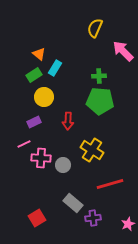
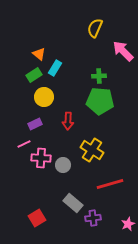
purple rectangle: moved 1 px right, 2 px down
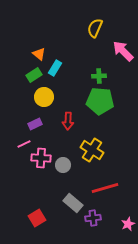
red line: moved 5 px left, 4 px down
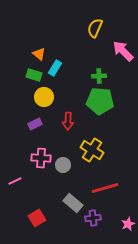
green rectangle: rotated 49 degrees clockwise
pink line: moved 9 px left, 37 px down
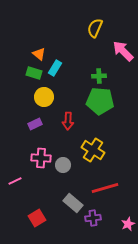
green rectangle: moved 2 px up
yellow cross: moved 1 px right
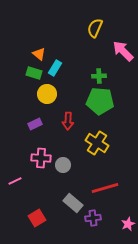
yellow circle: moved 3 px right, 3 px up
yellow cross: moved 4 px right, 7 px up
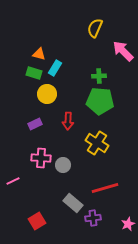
orange triangle: rotated 24 degrees counterclockwise
pink line: moved 2 px left
red square: moved 3 px down
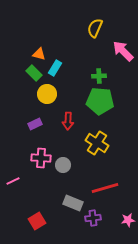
green rectangle: rotated 28 degrees clockwise
gray rectangle: rotated 18 degrees counterclockwise
pink star: moved 4 px up; rotated 16 degrees clockwise
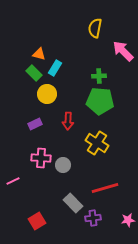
yellow semicircle: rotated 12 degrees counterclockwise
gray rectangle: rotated 24 degrees clockwise
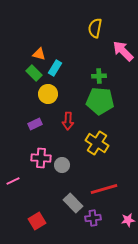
yellow circle: moved 1 px right
gray circle: moved 1 px left
red line: moved 1 px left, 1 px down
